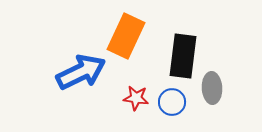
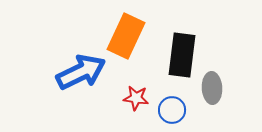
black rectangle: moved 1 px left, 1 px up
blue circle: moved 8 px down
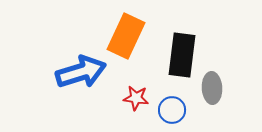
blue arrow: rotated 9 degrees clockwise
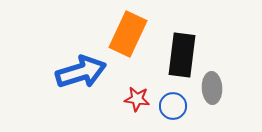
orange rectangle: moved 2 px right, 2 px up
red star: moved 1 px right, 1 px down
blue circle: moved 1 px right, 4 px up
